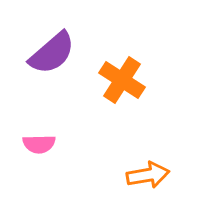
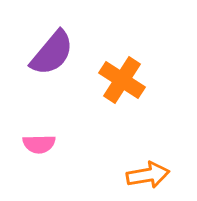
purple semicircle: rotated 9 degrees counterclockwise
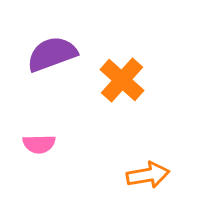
purple semicircle: moved 1 px down; rotated 150 degrees counterclockwise
orange cross: rotated 9 degrees clockwise
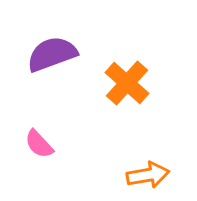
orange cross: moved 5 px right, 3 px down
pink semicircle: rotated 48 degrees clockwise
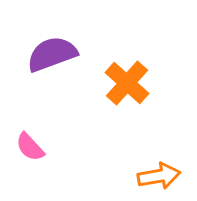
pink semicircle: moved 9 px left, 3 px down
orange arrow: moved 11 px right, 1 px down
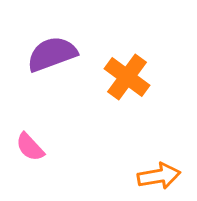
orange cross: moved 6 px up; rotated 6 degrees counterclockwise
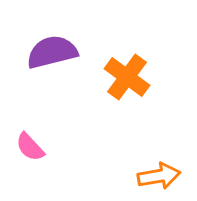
purple semicircle: moved 2 px up; rotated 6 degrees clockwise
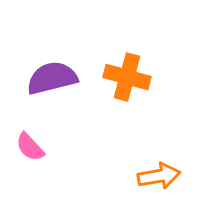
purple semicircle: moved 26 px down
orange cross: rotated 21 degrees counterclockwise
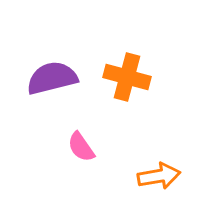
pink semicircle: moved 51 px right; rotated 8 degrees clockwise
